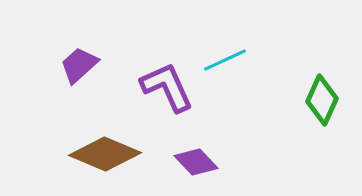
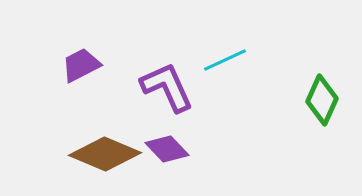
purple trapezoid: moved 2 px right; rotated 15 degrees clockwise
purple diamond: moved 29 px left, 13 px up
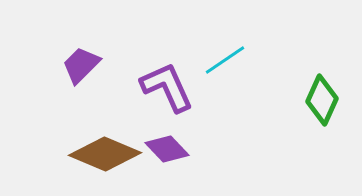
cyan line: rotated 9 degrees counterclockwise
purple trapezoid: rotated 18 degrees counterclockwise
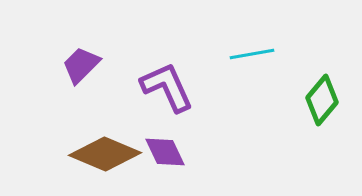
cyan line: moved 27 px right, 6 px up; rotated 24 degrees clockwise
green diamond: rotated 15 degrees clockwise
purple diamond: moved 2 px left, 3 px down; rotated 18 degrees clockwise
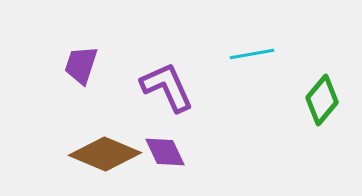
purple trapezoid: rotated 27 degrees counterclockwise
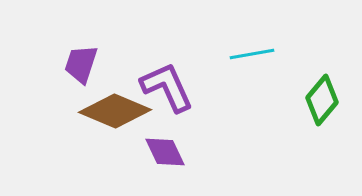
purple trapezoid: moved 1 px up
brown diamond: moved 10 px right, 43 px up
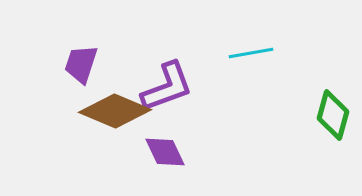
cyan line: moved 1 px left, 1 px up
purple L-shape: rotated 94 degrees clockwise
green diamond: moved 11 px right, 15 px down; rotated 24 degrees counterclockwise
